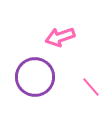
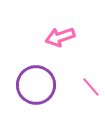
purple circle: moved 1 px right, 8 px down
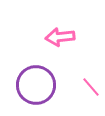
pink arrow: rotated 12 degrees clockwise
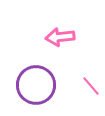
pink line: moved 1 px up
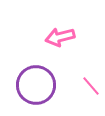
pink arrow: rotated 8 degrees counterclockwise
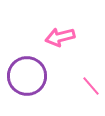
purple circle: moved 9 px left, 9 px up
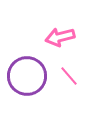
pink line: moved 22 px left, 10 px up
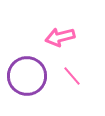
pink line: moved 3 px right
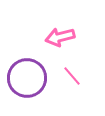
purple circle: moved 2 px down
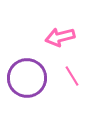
pink line: rotated 10 degrees clockwise
